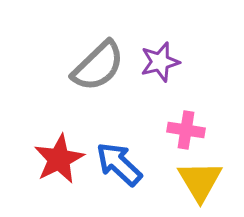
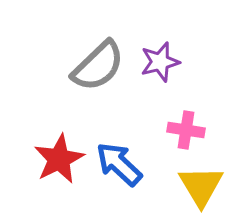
yellow triangle: moved 1 px right, 5 px down
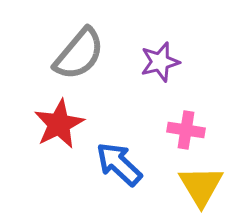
gray semicircle: moved 19 px left, 12 px up; rotated 6 degrees counterclockwise
red star: moved 35 px up
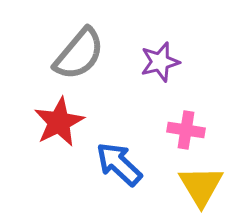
red star: moved 2 px up
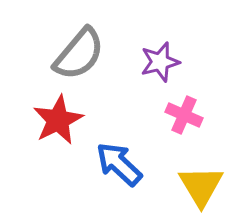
red star: moved 1 px left, 2 px up
pink cross: moved 2 px left, 15 px up; rotated 15 degrees clockwise
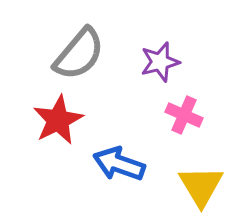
blue arrow: rotated 24 degrees counterclockwise
